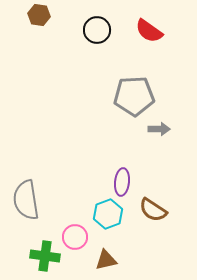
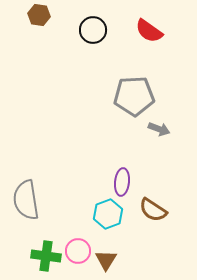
black circle: moved 4 px left
gray arrow: rotated 20 degrees clockwise
pink circle: moved 3 px right, 14 px down
green cross: moved 1 px right
brown triangle: rotated 45 degrees counterclockwise
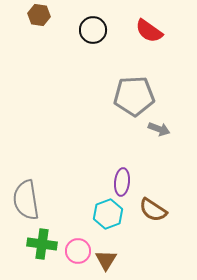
green cross: moved 4 px left, 12 px up
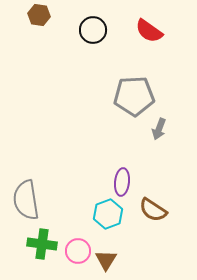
gray arrow: rotated 90 degrees clockwise
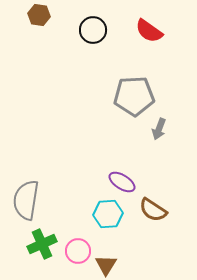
purple ellipse: rotated 64 degrees counterclockwise
gray semicircle: rotated 18 degrees clockwise
cyan hexagon: rotated 16 degrees clockwise
green cross: rotated 32 degrees counterclockwise
brown triangle: moved 5 px down
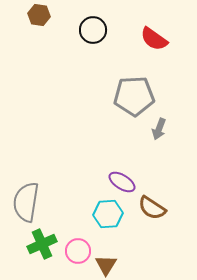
red semicircle: moved 5 px right, 8 px down
gray semicircle: moved 2 px down
brown semicircle: moved 1 px left, 2 px up
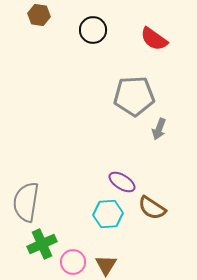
pink circle: moved 5 px left, 11 px down
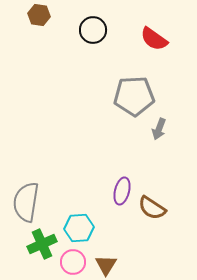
purple ellipse: moved 9 px down; rotated 72 degrees clockwise
cyan hexagon: moved 29 px left, 14 px down
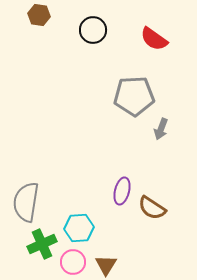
gray arrow: moved 2 px right
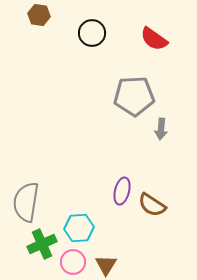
black circle: moved 1 px left, 3 px down
gray arrow: rotated 15 degrees counterclockwise
brown semicircle: moved 3 px up
